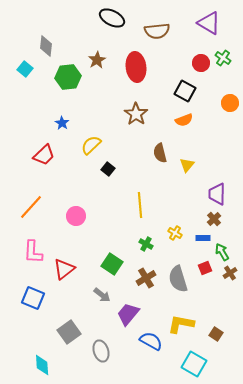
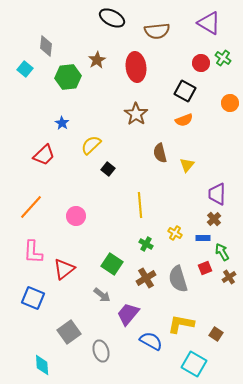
brown cross at (230, 273): moved 1 px left, 4 px down
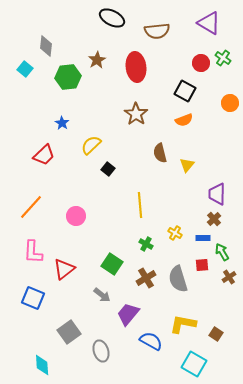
red square at (205, 268): moved 3 px left, 3 px up; rotated 16 degrees clockwise
yellow L-shape at (181, 324): moved 2 px right
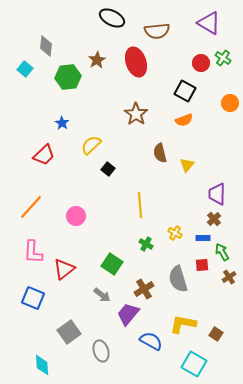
red ellipse at (136, 67): moved 5 px up; rotated 12 degrees counterclockwise
brown cross at (146, 278): moved 2 px left, 11 px down
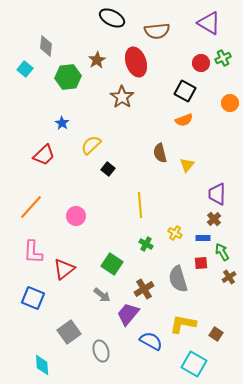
green cross at (223, 58): rotated 28 degrees clockwise
brown star at (136, 114): moved 14 px left, 17 px up
red square at (202, 265): moved 1 px left, 2 px up
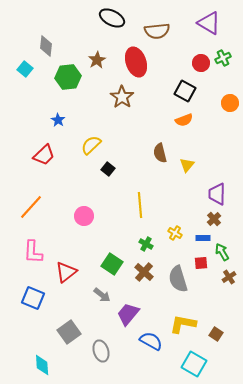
blue star at (62, 123): moved 4 px left, 3 px up
pink circle at (76, 216): moved 8 px right
red triangle at (64, 269): moved 2 px right, 3 px down
brown cross at (144, 289): moved 17 px up; rotated 18 degrees counterclockwise
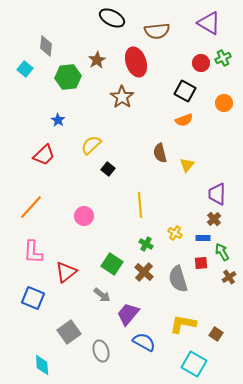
orange circle at (230, 103): moved 6 px left
blue semicircle at (151, 341): moved 7 px left, 1 px down
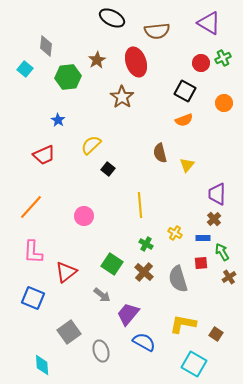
red trapezoid at (44, 155): rotated 20 degrees clockwise
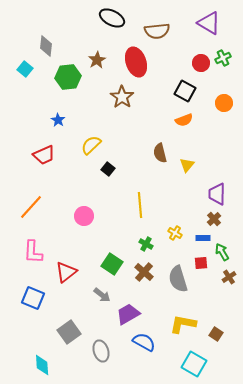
purple trapezoid at (128, 314): rotated 20 degrees clockwise
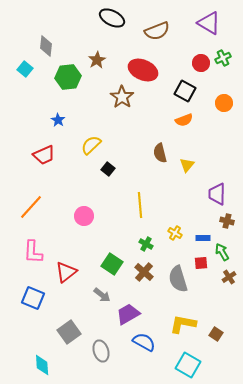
brown semicircle at (157, 31): rotated 15 degrees counterclockwise
red ellipse at (136, 62): moved 7 px right, 8 px down; rotated 48 degrees counterclockwise
brown cross at (214, 219): moved 13 px right, 2 px down; rotated 32 degrees counterclockwise
cyan square at (194, 364): moved 6 px left, 1 px down
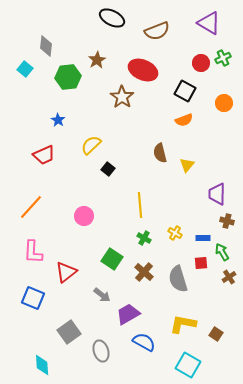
green cross at (146, 244): moved 2 px left, 6 px up
green square at (112, 264): moved 5 px up
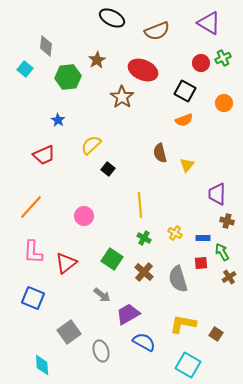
red triangle at (66, 272): moved 9 px up
